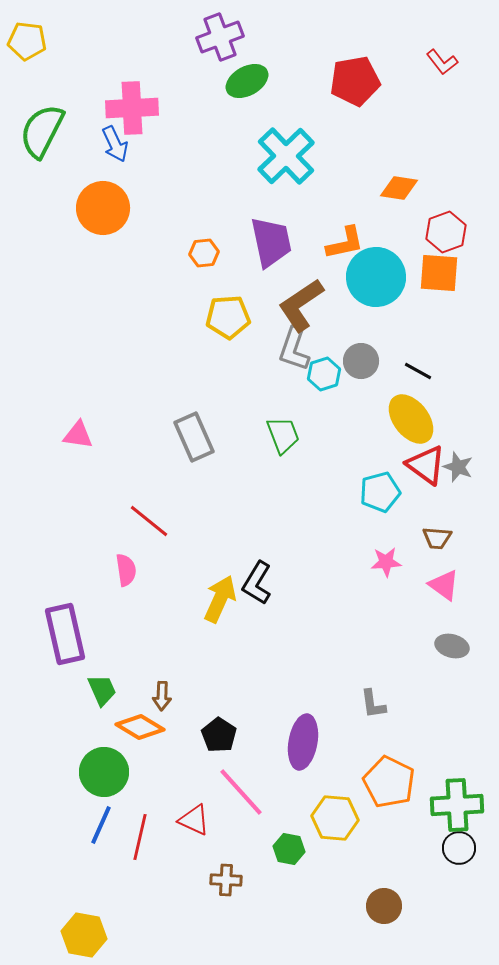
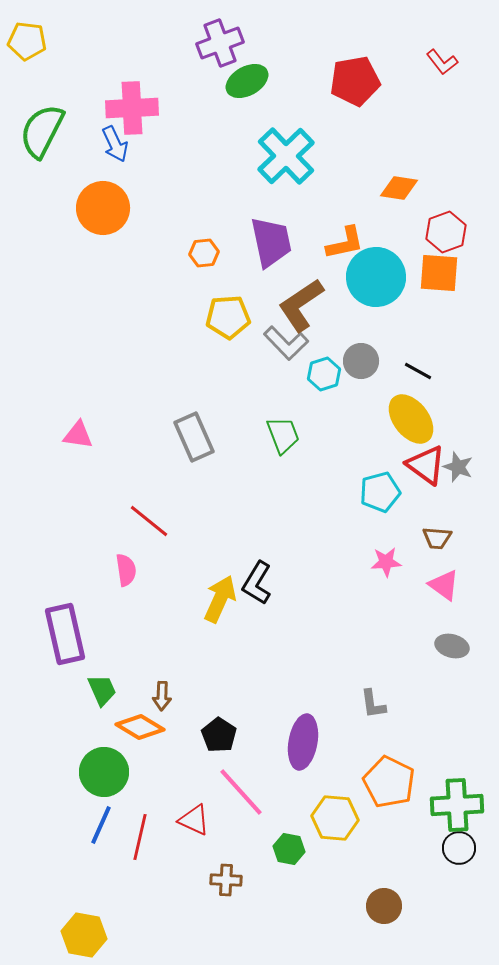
purple cross at (220, 37): moved 6 px down
gray L-shape at (294, 349): moved 8 px left, 6 px up; rotated 63 degrees counterclockwise
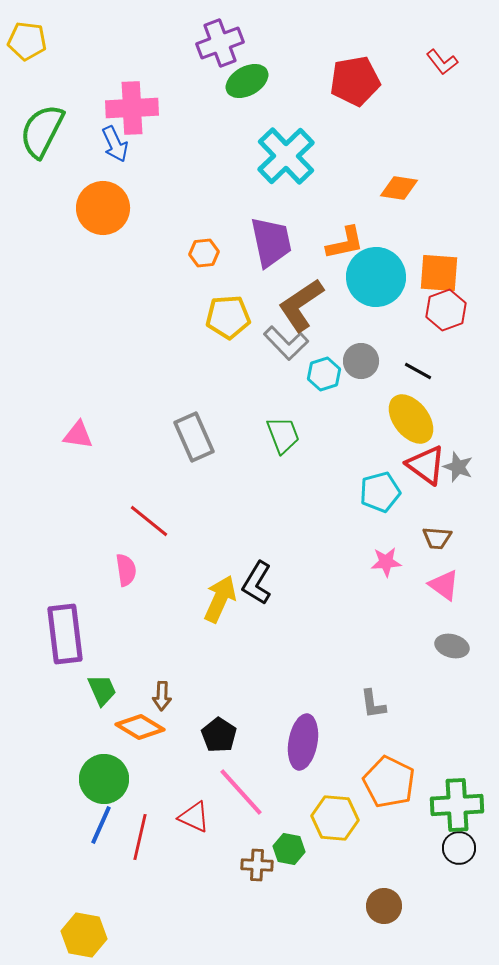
red hexagon at (446, 232): moved 78 px down
purple rectangle at (65, 634): rotated 6 degrees clockwise
green circle at (104, 772): moved 7 px down
red triangle at (194, 820): moved 3 px up
brown cross at (226, 880): moved 31 px right, 15 px up
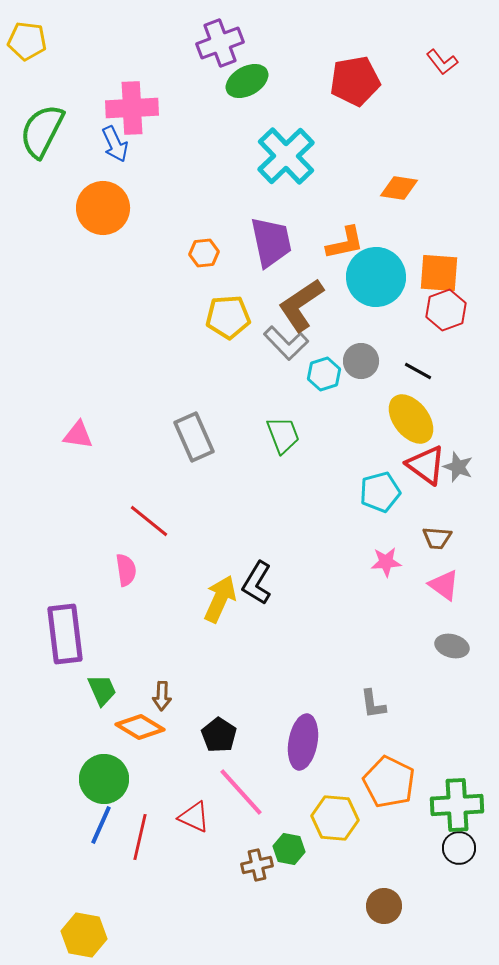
brown cross at (257, 865): rotated 16 degrees counterclockwise
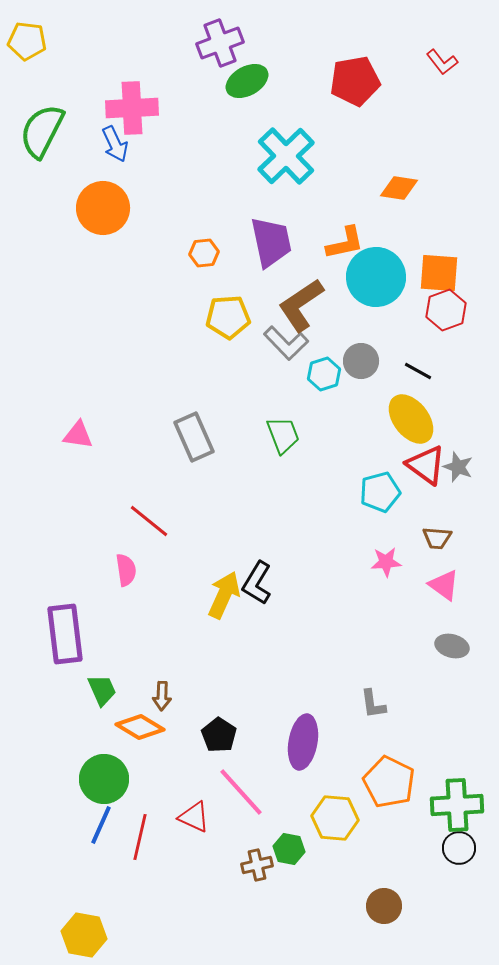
yellow arrow at (220, 599): moved 4 px right, 4 px up
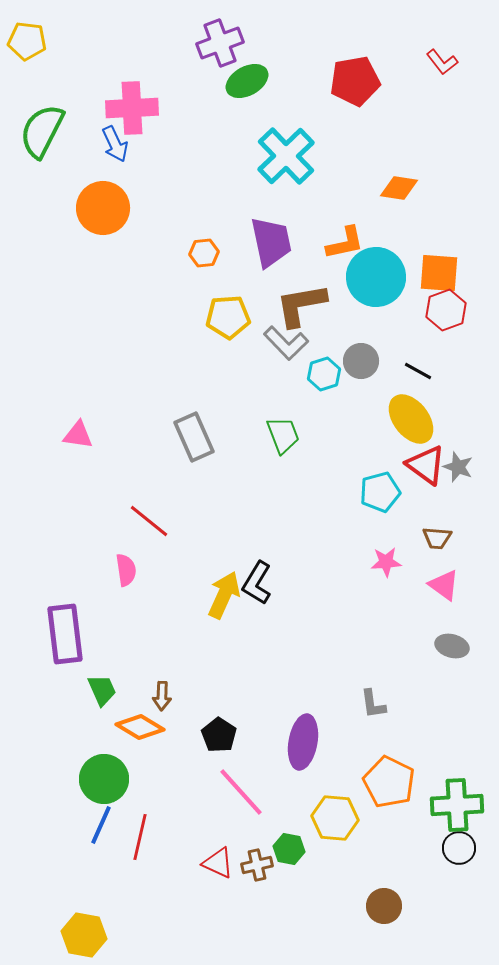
brown L-shape at (301, 305): rotated 24 degrees clockwise
red triangle at (194, 817): moved 24 px right, 46 px down
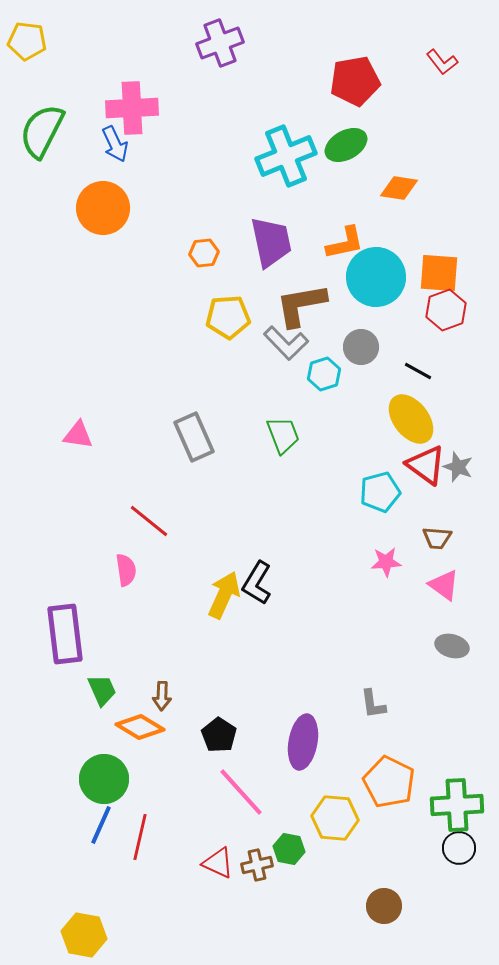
green ellipse at (247, 81): moved 99 px right, 64 px down
cyan cross at (286, 156): rotated 22 degrees clockwise
gray circle at (361, 361): moved 14 px up
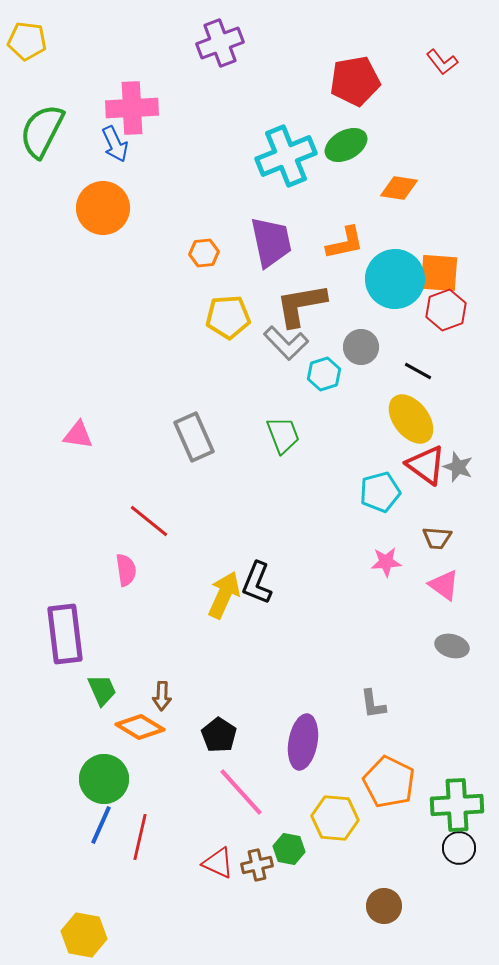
cyan circle at (376, 277): moved 19 px right, 2 px down
black L-shape at (257, 583): rotated 9 degrees counterclockwise
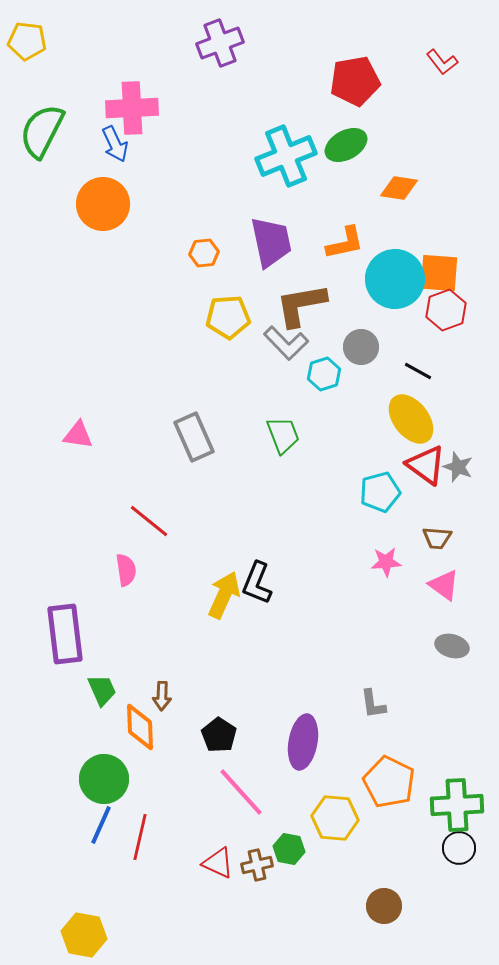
orange circle at (103, 208): moved 4 px up
orange diamond at (140, 727): rotated 57 degrees clockwise
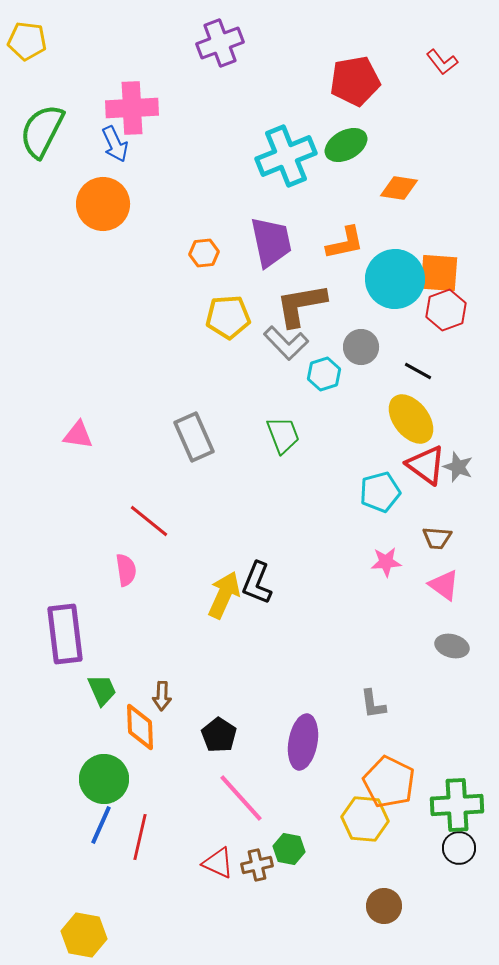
pink line at (241, 792): moved 6 px down
yellow hexagon at (335, 818): moved 30 px right, 1 px down
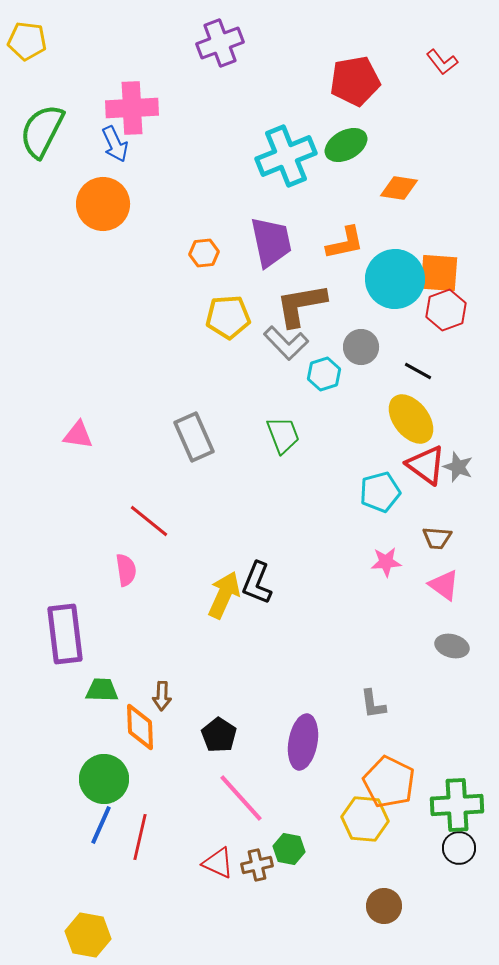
green trapezoid at (102, 690): rotated 64 degrees counterclockwise
yellow hexagon at (84, 935): moved 4 px right
